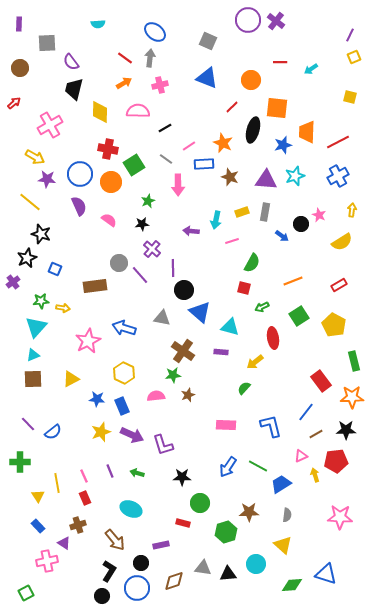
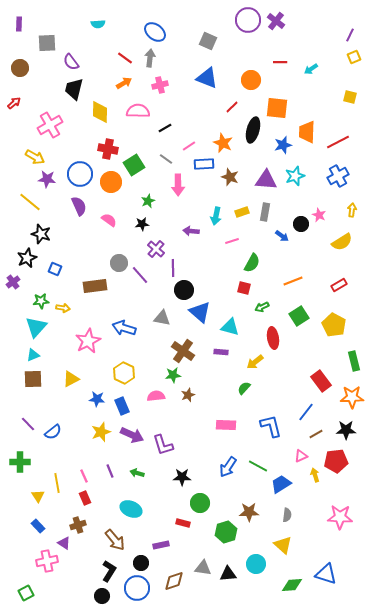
cyan arrow at (216, 220): moved 4 px up
purple cross at (152, 249): moved 4 px right
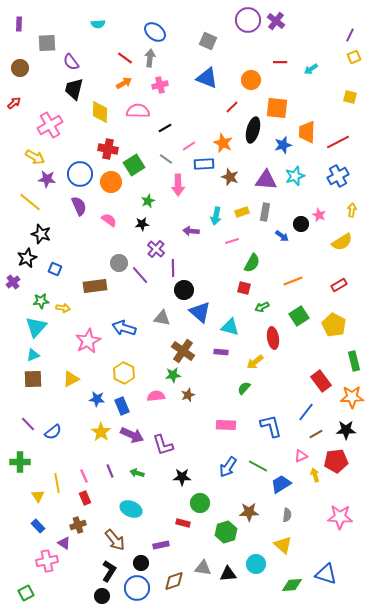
yellow star at (101, 432): rotated 18 degrees counterclockwise
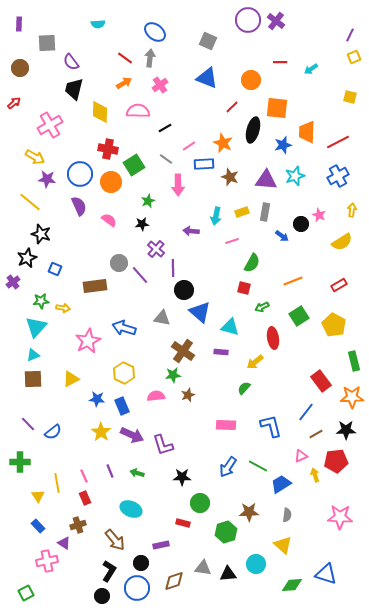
pink cross at (160, 85): rotated 21 degrees counterclockwise
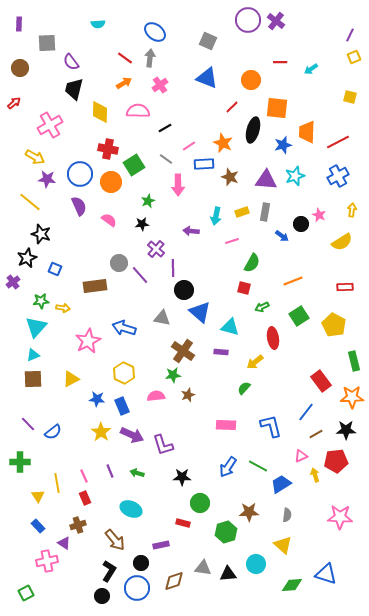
red rectangle at (339, 285): moved 6 px right, 2 px down; rotated 28 degrees clockwise
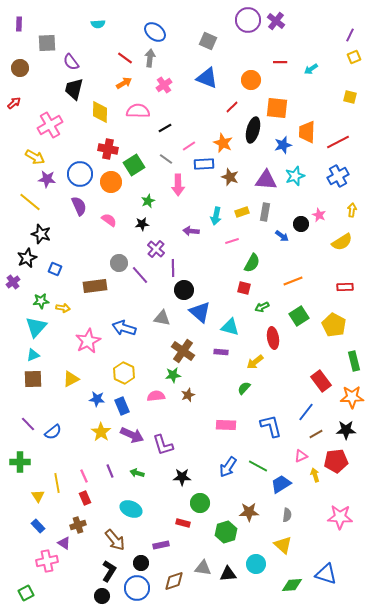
pink cross at (160, 85): moved 4 px right
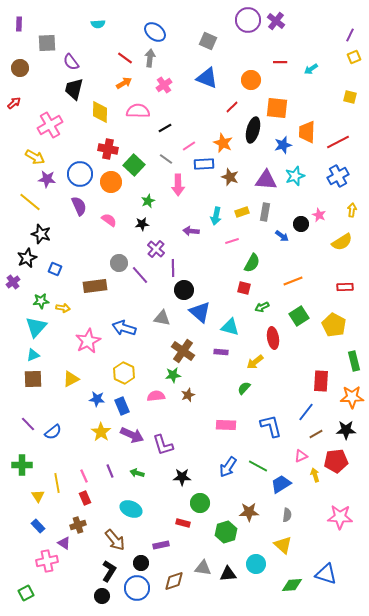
green square at (134, 165): rotated 15 degrees counterclockwise
red rectangle at (321, 381): rotated 40 degrees clockwise
green cross at (20, 462): moved 2 px right, 3 px down
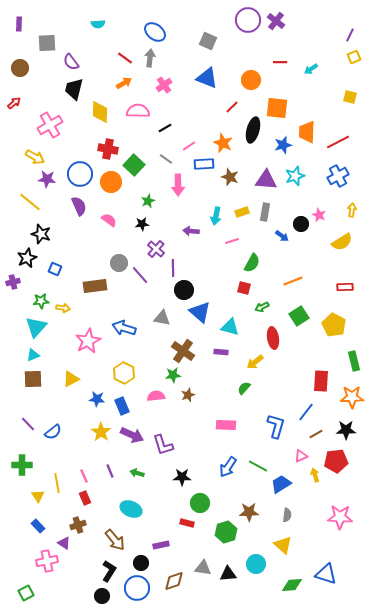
purple cross at (13, 282): rotated 24 degrees clockwise
blue L-shape at (271, 426): moved 5 px right; rotated 30 degrees clockwise
red rectangle at (183, 523): moved 4 px right
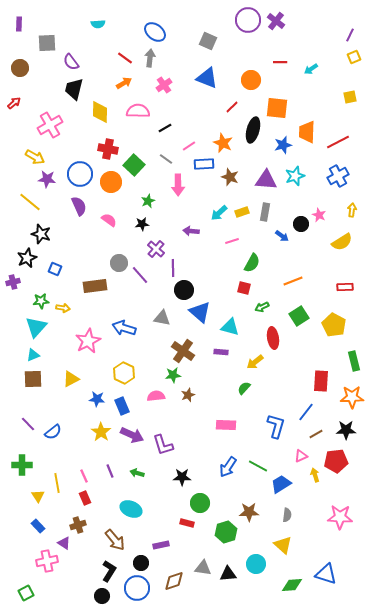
yellow square at (350, 97): rotated 24 degrees counterclockwise
cyan arrow at (216, 216): moved 3 px right, 3 px up; rotated 36 degrees clockwise
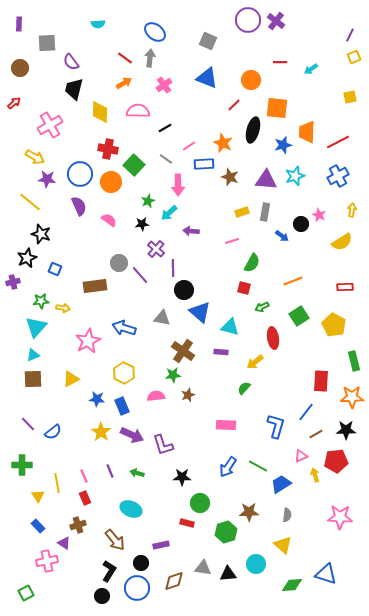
red line at (232, 107): moved 2 px right, 2 px up
cyan arrow at (219, 213): moved 50 px left
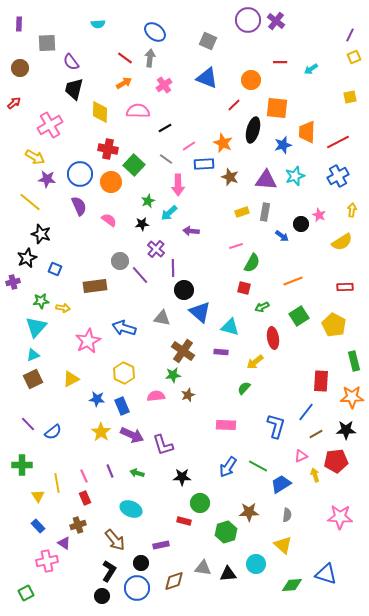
pink line at (232, 241): moved 4 px right, 5 px down
gray circle at (119, 263): moved 1 px right, 2 px up
brown square at (33, 379): rotated 24 degrees counterclockwise
red rectangle at (187, 523): moved 3 px left, 2 px up
